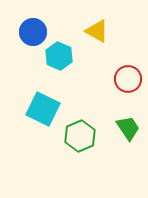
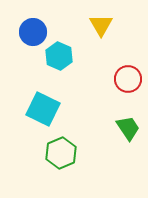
yellow triangle: moved 4 px right, 6 px up; rotated 30 degrees clockwise
green hexagon: moved 19 px left, 17 px down
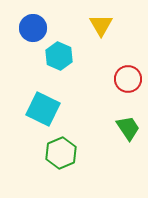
blue circle: moved 4 px up
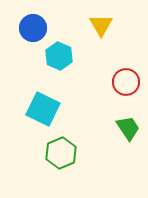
red circle: moved 2 px left, 3 px down
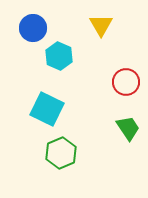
cyan square: moved 4 px right
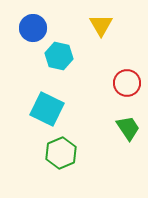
cyan hexagon: rotated 12 degrees counterclockwise
red circle: moved 1 px right, 1 px down
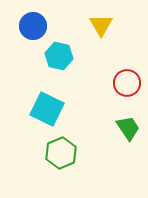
blue circle: moved 2 px up
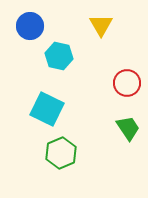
blue circle: moved 3 px left
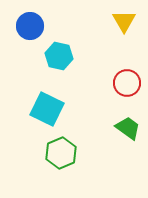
yellow triangle: moved 23 px right, 4 px up
green trapezoid: rotated 20 degrees counterclockwise
